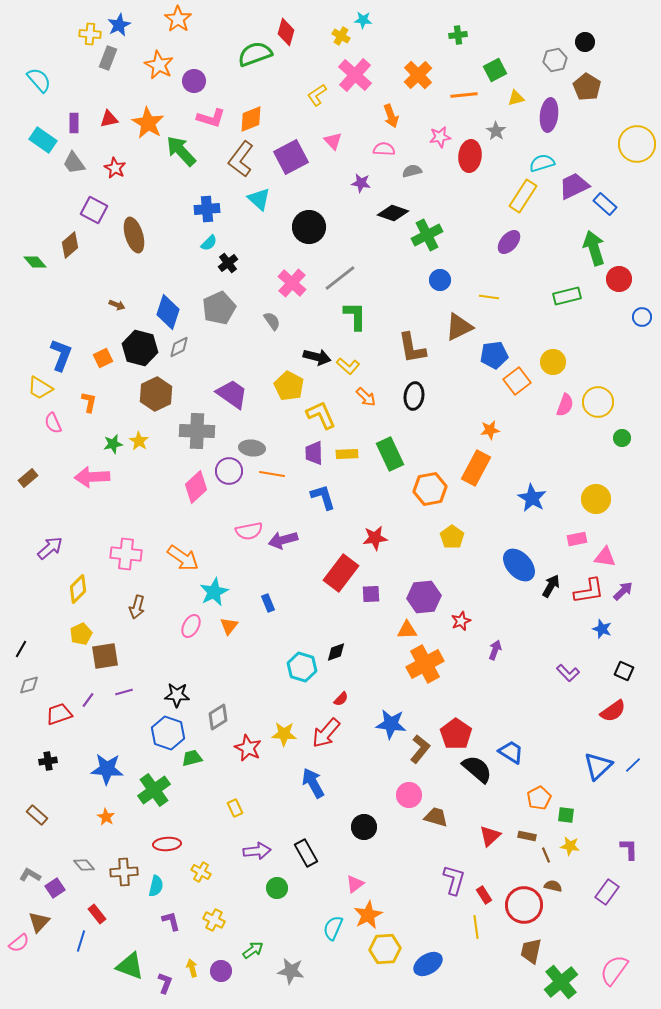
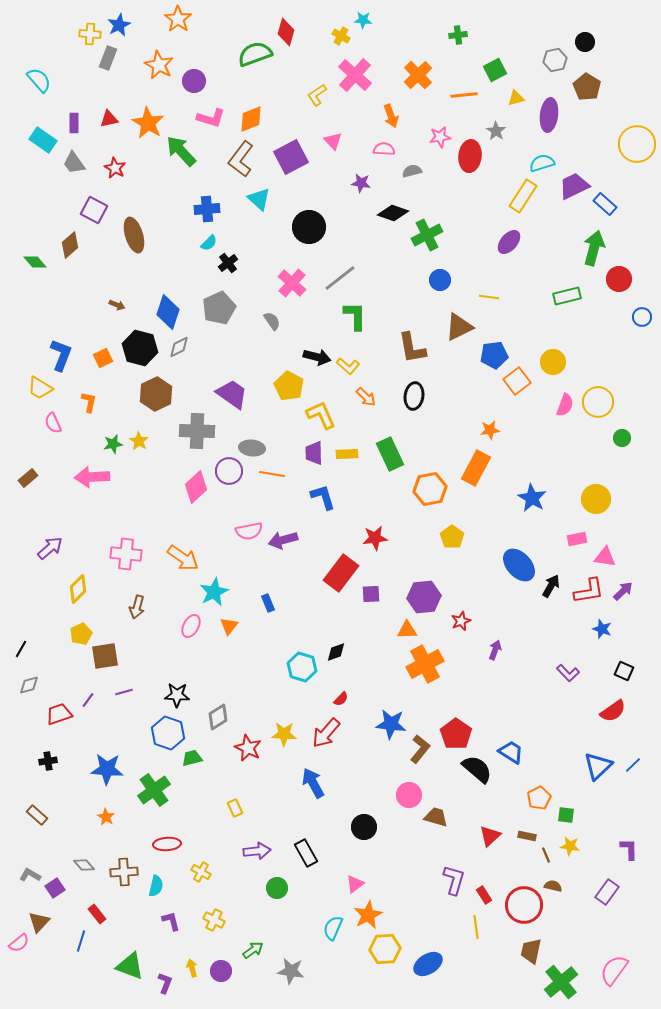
green arrow at (594, 248): rotated 32 degrees clockwise
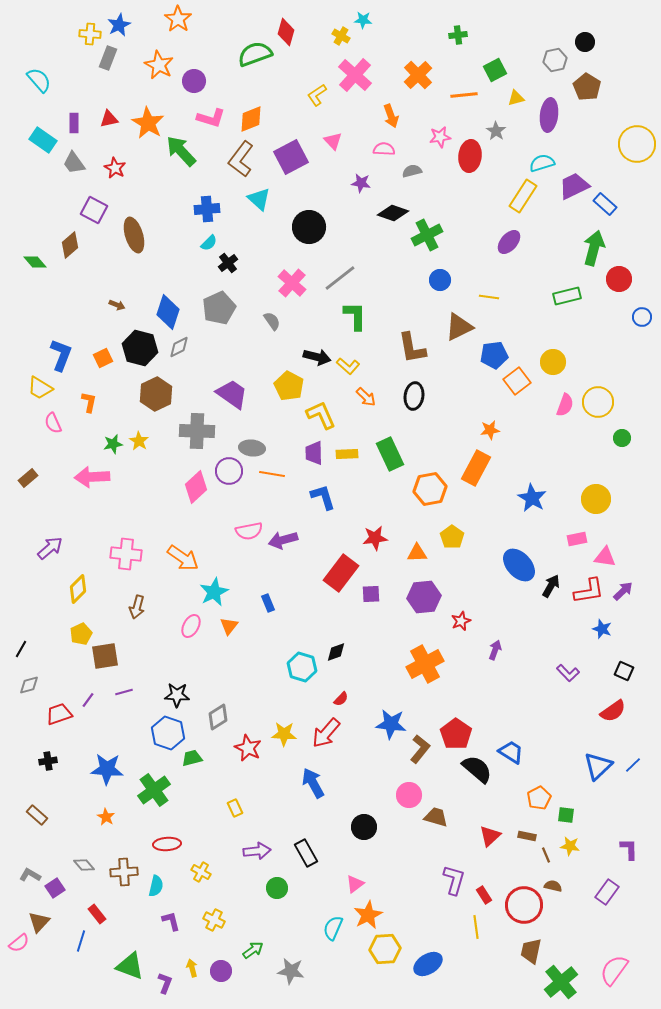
orange triangle at (407, 630): moved 10 px right, 77 px up
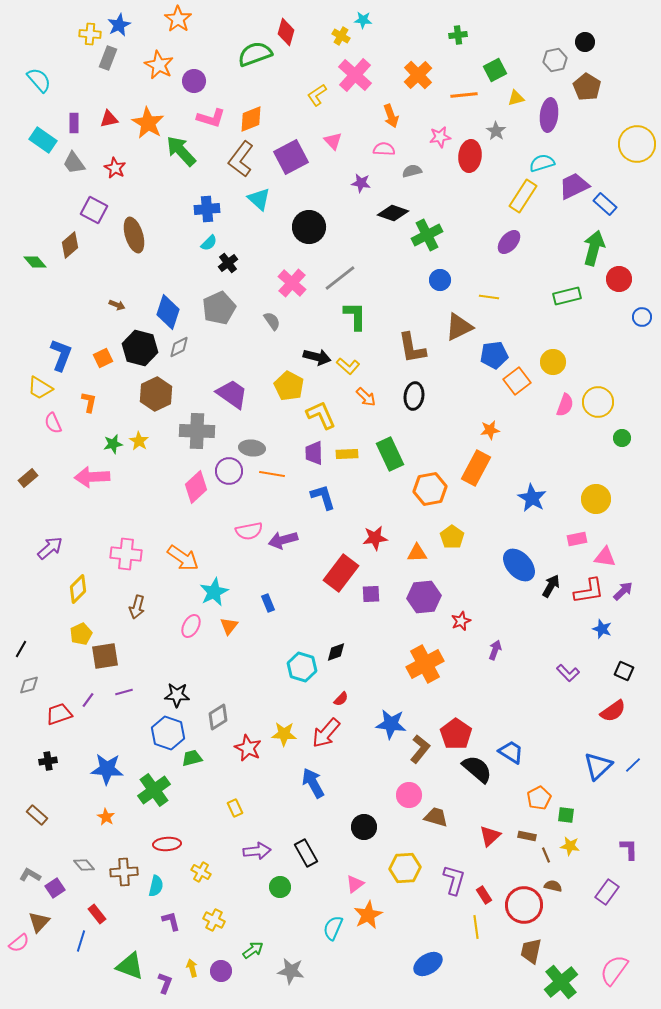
green circle at (277, 888): moved 3 px right, 1 px up
yellow hexagon at (385, 949): moved 20 px right, 81 px up
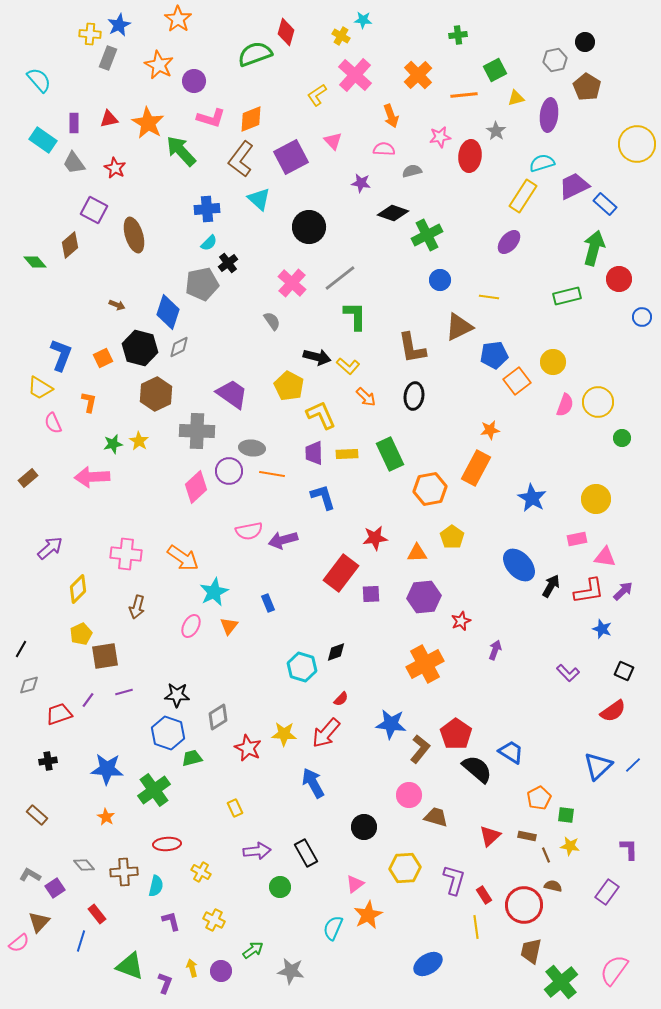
gray pentagon at (219, 308): moved 17 px left, 24 px up; rotated 12 degrees clockwise
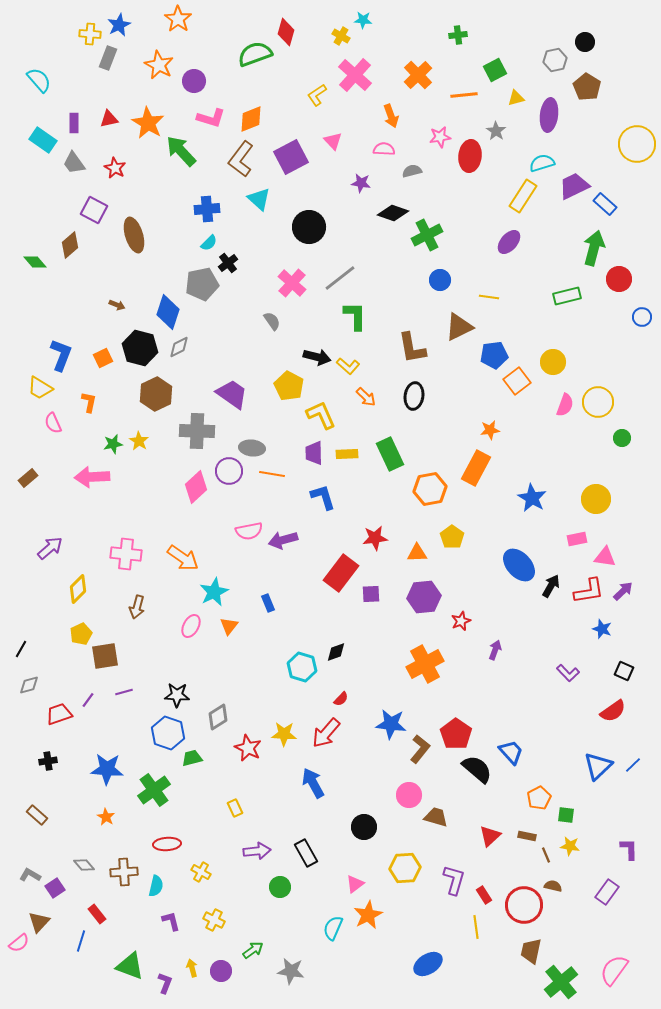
blue trapezoid at (511, 752): rotated 16 degrees clockwise
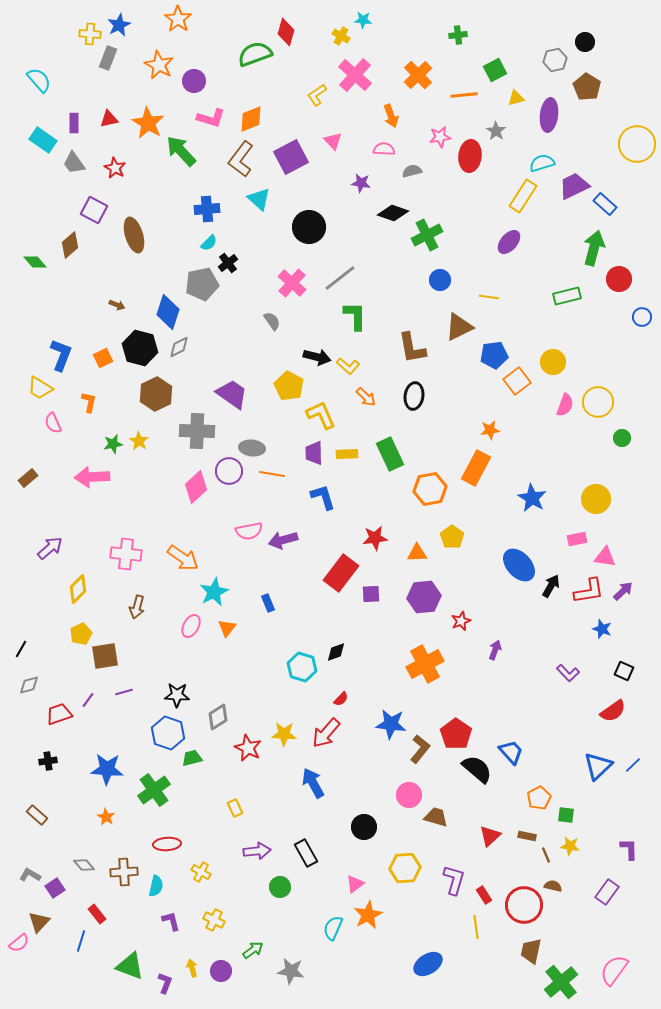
orange triangle at (229, 626): moved 2 px left, 2 px down
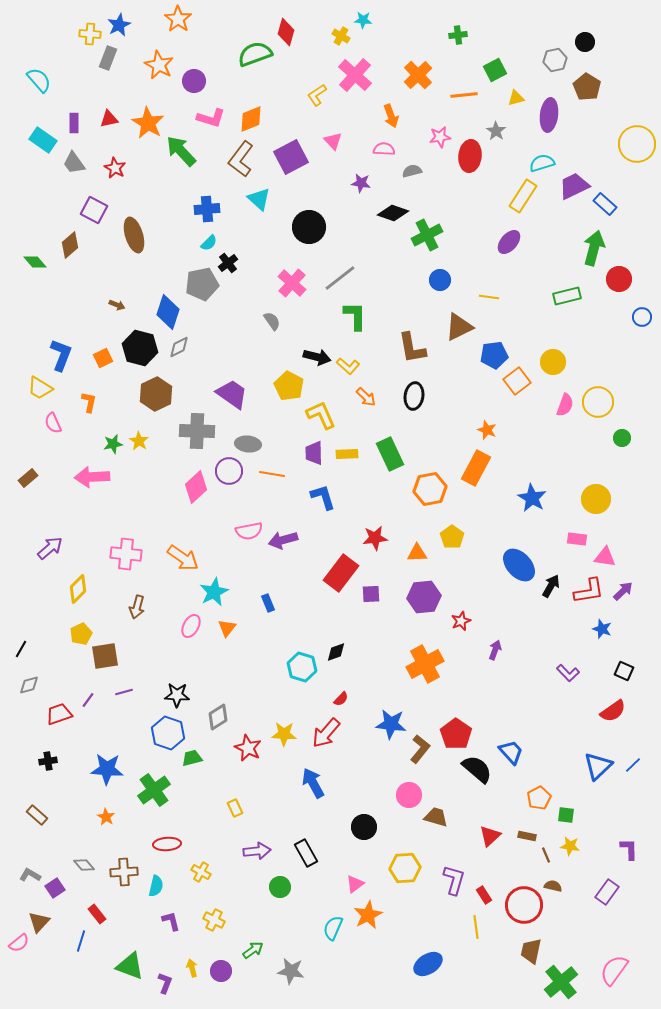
orange star at (490, 430): moved 3 px left; rotated 30 degrees clockwise
gray ellipse at (252, 448): moved 4 px left, 4 px up
pink rectangle at (577, 539): rotated 18 degrees clockwise
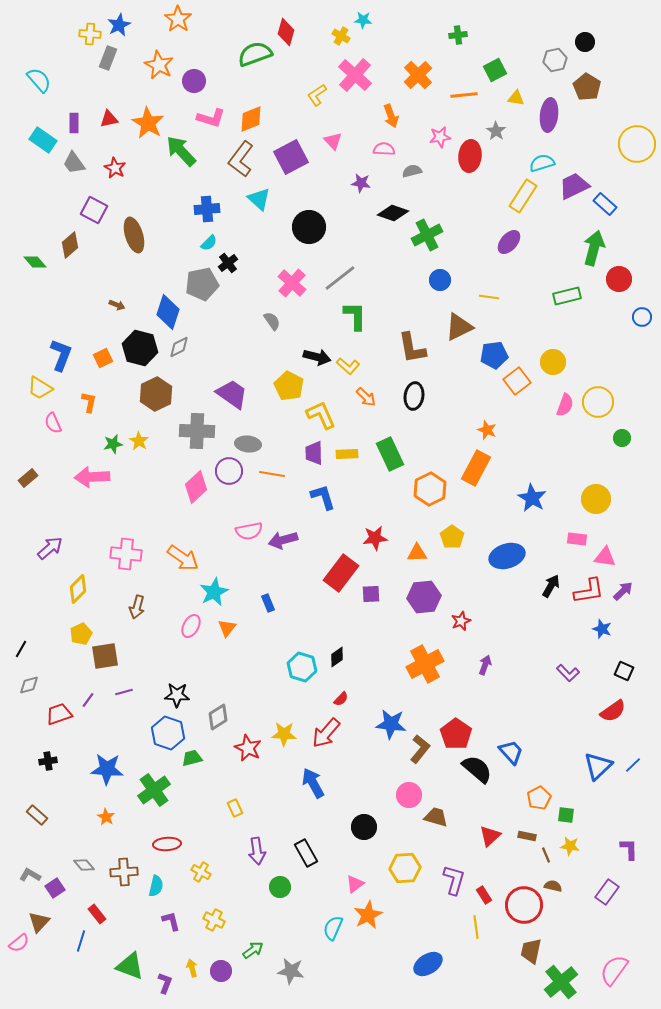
yellow triangle at (516, 98): rotated 24 degrees clockwise
orange hexagon at (430, 489): rotated 16 degrees counterclockwise
blue ellipse at (519, 565): moved 12 px left, 9 px up; rotated 64 degrees counterclockwise
purple arrow at (495, 650): moved 10 px left, 15 px down
black diamond at (336, 652): moved 1 px right, 5 px down; rotated 15 degrees counterclockwise
purple arrow at (257, 851): rotated 88 degrees clockwise
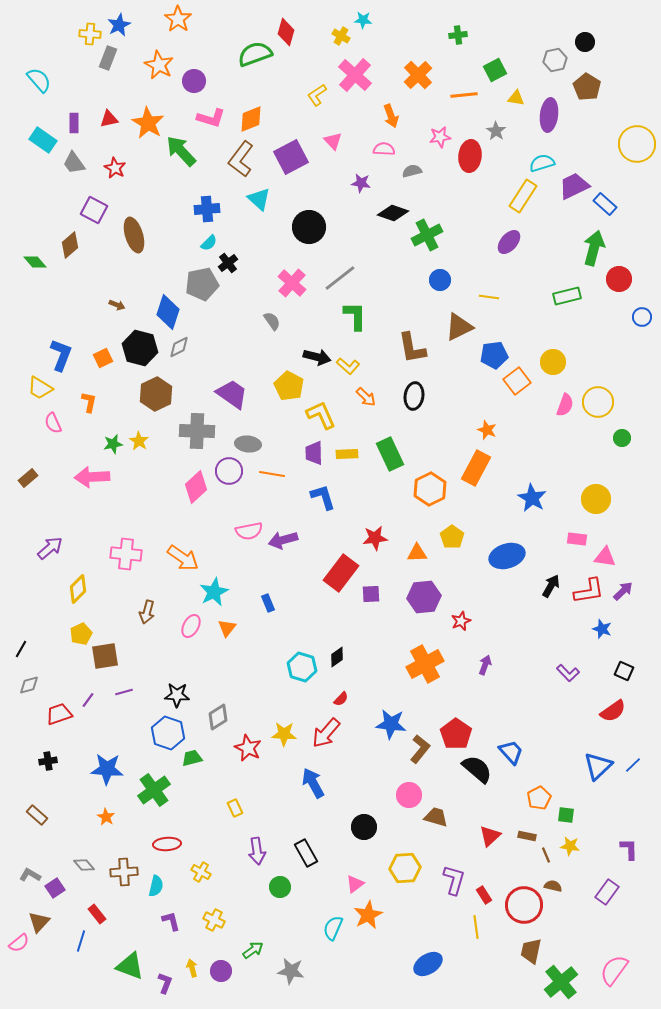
brown arrow at (137, 607): moved 10 px right, 5 px down
